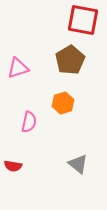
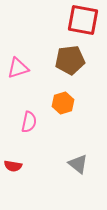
brown pentagon: rotated 24 degrees clockwise
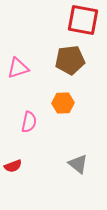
orange hexagon: rotated 15 degrees clockwise
red semicircle: rotated 30 degrees counterclockwise
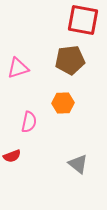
red semicircle: moved 1 px left, 10 px up
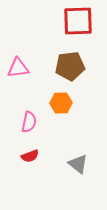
red square: moved 5 px left, 1 px down; rotated 12 degrees counterclockwise
brown pentagon: moved 6 px down
pink triangle: rotated 10 degrees clockwise
orange hexagon: moved 2 px left
red semicircle: moved 18 px right
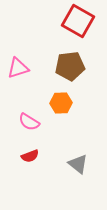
red square: rotated 32 degrees clockwise
pink triangle: rotated 10 degrees counterclockwise
pink semicircle: rotated 110 degrees clockwise
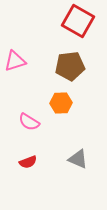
pink triangle: moved 3 px left, 7 px up
red semicircle: moved 2 px left, 6 px down
gray triangle: moved 5 px up; rotated 15 degrees counterclockwise
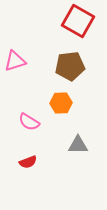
gray triangle: moved 14 px up; rotated 25 degrees counterclockwise
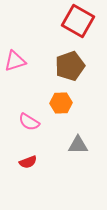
brown pentagon: rotated 12 degrees counterclockwise
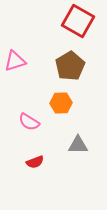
brown pentagon: rotated 12 degrees counterclockwise
red semicircle: moved 7 px right
